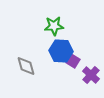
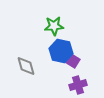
blue hexagon: rotated 10 degrees clockwise
purple cross: moved 13 px left, 10 px down; rotated 30 degrees clockwise
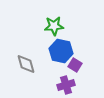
purple square: moved 2 px right, 4 px down
gray diamond: moved 2 px up
purple cross: moved 12 px left
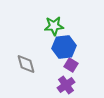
blue hexagon: moved 3 px right, 4 px up; rotated 20 degrees counterclockwise
purple square: moved 4 px left
purple cross: rotated 18 degrees counterclockwise
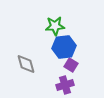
green star: moved 1 px right
purple cross: moved 1 px left; rotated 18 degrees clockwise
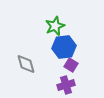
green star: rotated 18 degrees counterclockwise
purple cross: moved 1 px right
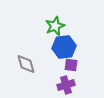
purple square: rotated 24 degrees counterclockwise
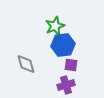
blue hexagon: moved 1 px left, 2 px up
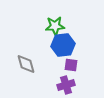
green star: rotated 18 degrees clockwise
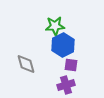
blue hexagon: rotated 20 degrees counterclockwise
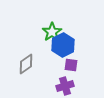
green star: moved 3 px left, 6 px down; rotated 30 degrees counterclockwise
gray diamond: rotated 70 degrees clockwise
purple cross: moved 1 px left, 1 px down
